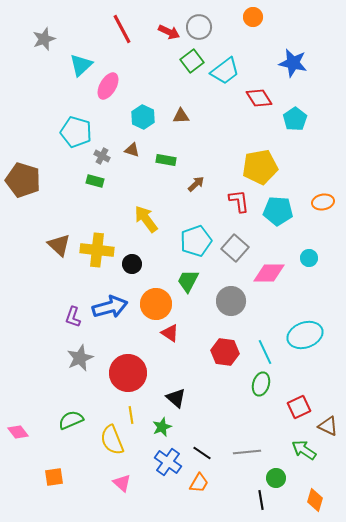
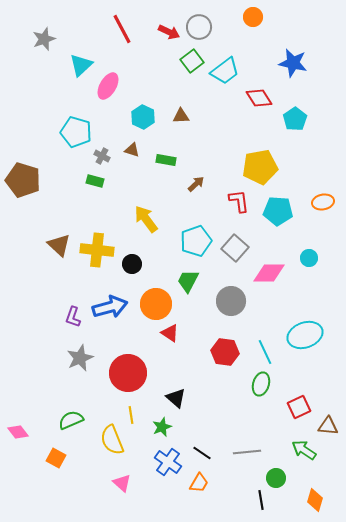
brown triangle at (328, 426): rotated 20 degrees counterclockwise
orange square at (54, 477): moved 2 px right, 19 px up; rotated 36 degrees clockwise
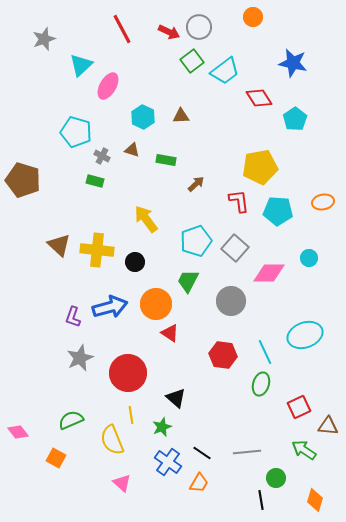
black circle at (132, 264): moved 3 px right, 2 px up
red hexagon at (225, 352): moved 2 px left, 3 px down
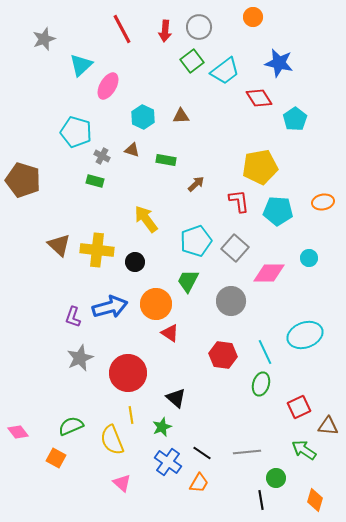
red arrow at (169, 32): moved 4 px left, 1 px up; rotated 70 degrees clockwise
blue star at (293, 63): moved 14 px left
green semicircle at (71, 420): moved 6 px down
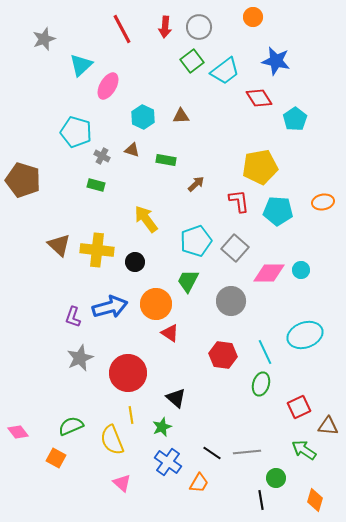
red arrow at (165, 31): moved 4 px up
blue star at (279, 63): moved 3 px left, 2 px up
green rectangle at (95, 181): moved 1 px right, 4 px down
cyan circle at (309, 258): moved 8 px left, 12 px down
black line at (202, 453): moved 10 px right
